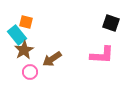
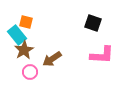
black square: moved 18 px left
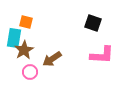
cyan rectangle: moved 3 px left, 3 px down; rotated 48 degrees clockwise
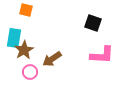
orange square: moved 12 px up
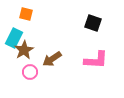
orange square: moved 4 px down
cyan rectangle: rotated 18 degrees clockwise
pink L-shape: moved 6 px left, 5 px down
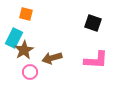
brown arrow: moved 1 px up; rotated 18 degrees clockwise
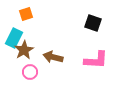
orange square: rotated 32 degrees counterclockwise
brown arrow: moved 1 px right, 1 px up; rotated 30 degrees clockwise
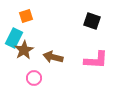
orange square: moved 2 px down
black square: moved 1 px left, 2 px up
pink circle: moved 4 px right, 6 px down
